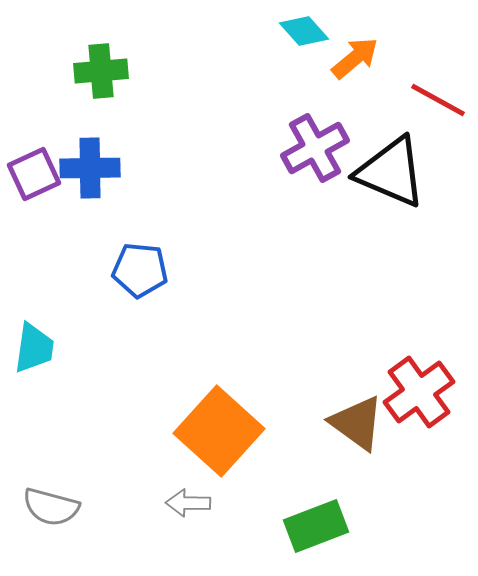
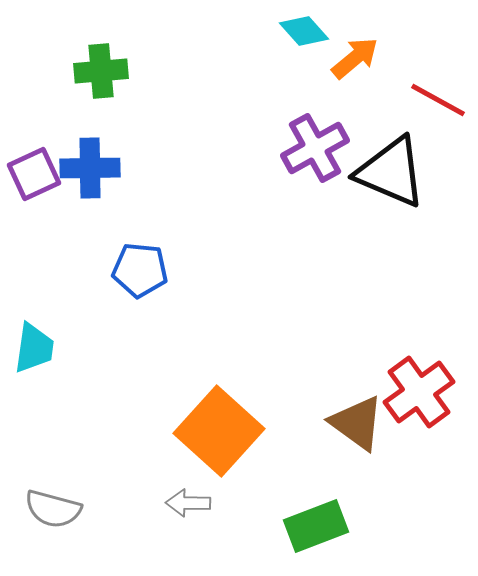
gray semicircle: moved 2 px right, 2 px down
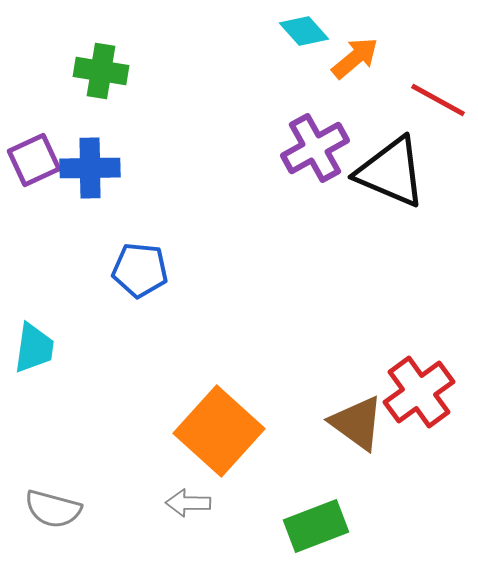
green cross: rotated 14 degrees clockwise
purple square: moved 14 px up
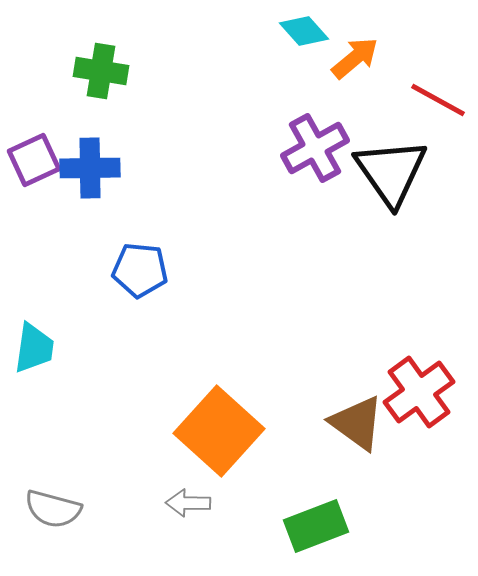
black triangle: rotated 32 degrees clockwise
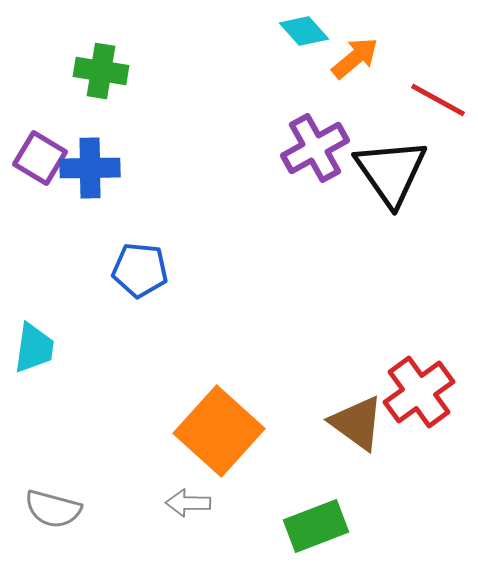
purple square: moved 6 px right, 2 px up; rotated 34 degrees counterclockwise
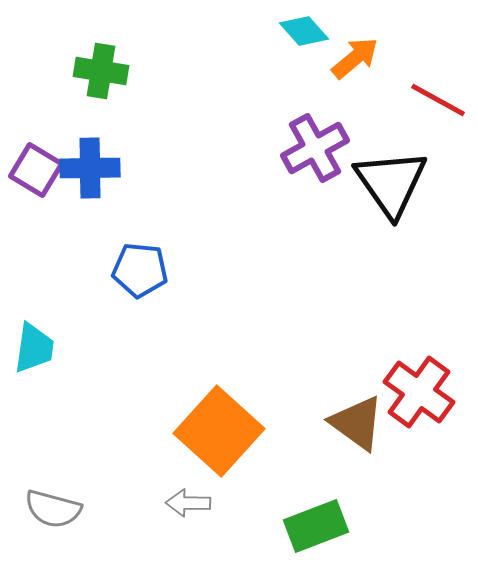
purple square: moved 4 px left, 12 px down
black triangle: moved 11 px down
red cross: rotated 18 degrees counterclockwise
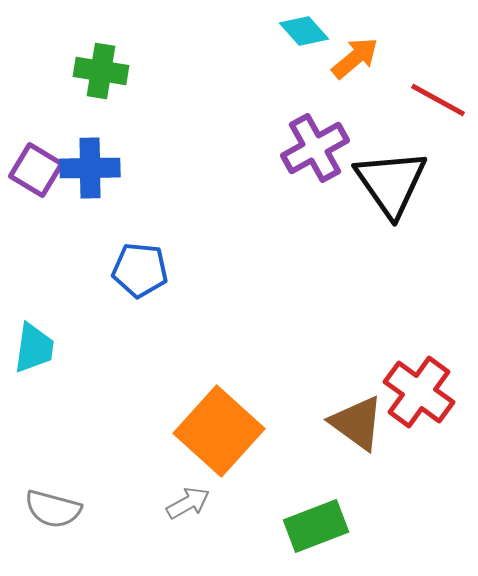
gray arrow: rotated 150 degrees clockwise
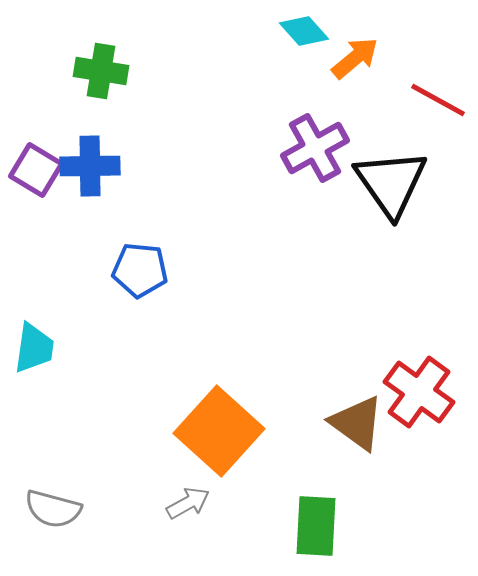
blue cross: moved 2 px up
green rectangle: rotated 66 degrees counterclockwise
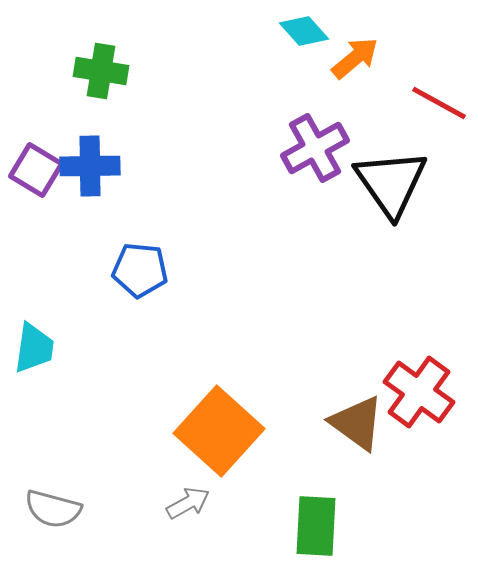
red line: moved 1 px right, 3 px down
